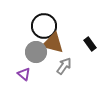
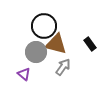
brown triangle: moved 3 px right, 1 px down
gray arrow: moved 1 px left, 1 px down
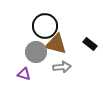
black circle: moved 1 px right
black rectangle: rotated 16 degrees counterclockwise
gray arrow: moved 1 px left; rotated 48 degrees clockwise
purple triangle: rotated 24 degrees counterclockwise
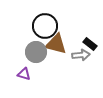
gray arrow: moved 19 px right, 12 px up
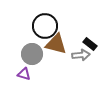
gray circle: moved 4 px left, 2 px down
